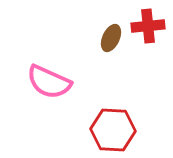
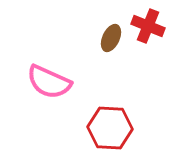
red cross: rotated 28 degrees clockwise
red hexagon: moved 3 px left, 2 px up
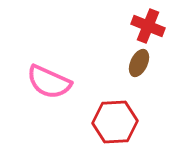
brown ellipse: moved 28 px right, 25 px down
red hexagon: moved 5 px right, 6 px up; rotated 6 degrees counterclockwise
